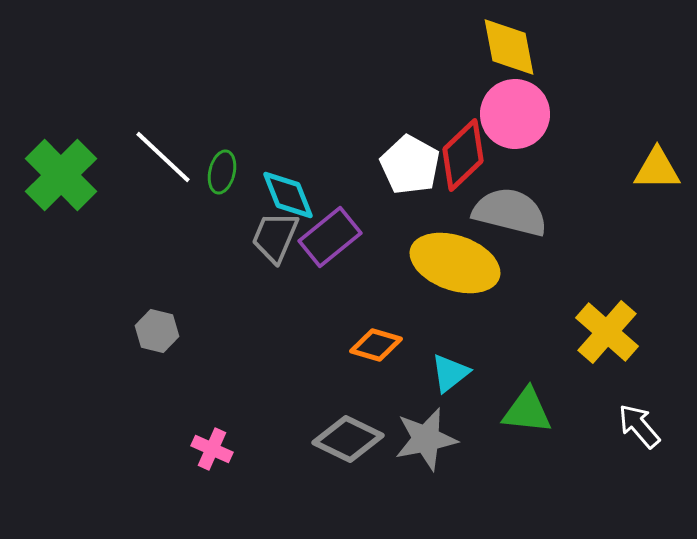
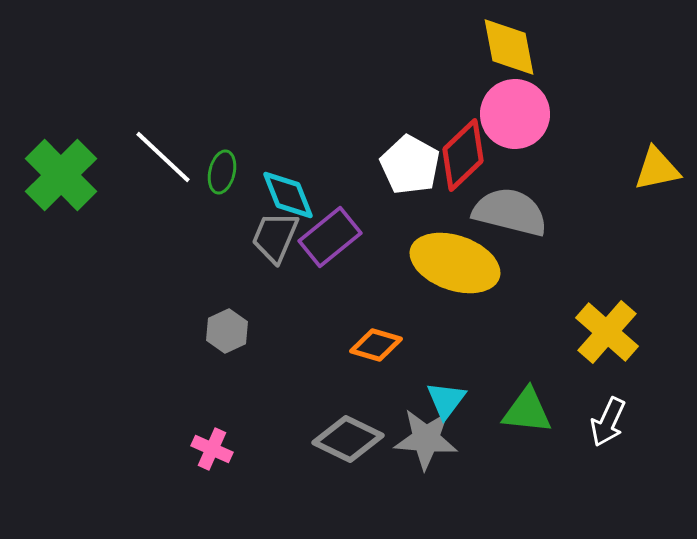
yellow triangle: rotated 12 degrees counterclockwise
gray hexagon: moved 70 px right; rotated 21 degrees clockwise
cyan triangle: moved 4 px left, 27 px down; rotated 15 degrees counterclockwise
white arrow: moved 31 px left, 4 px up; rotated 114 degrees counterclockwise
gray star: rotated 16 degrees clockwise
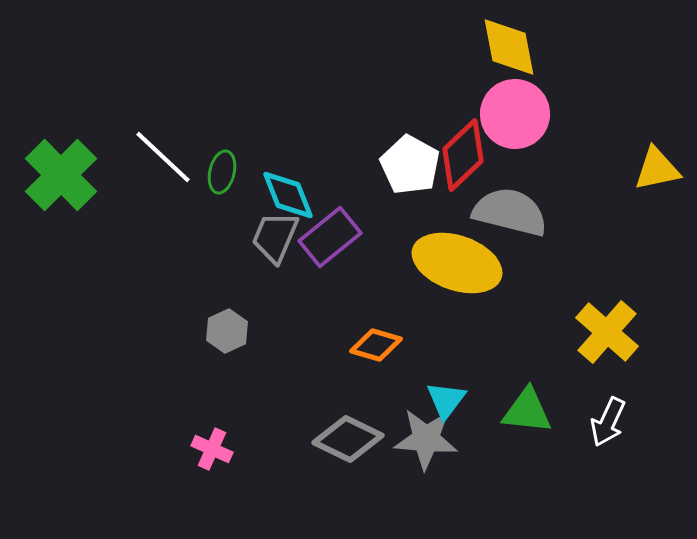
yellow ellipse: moved 2 px right
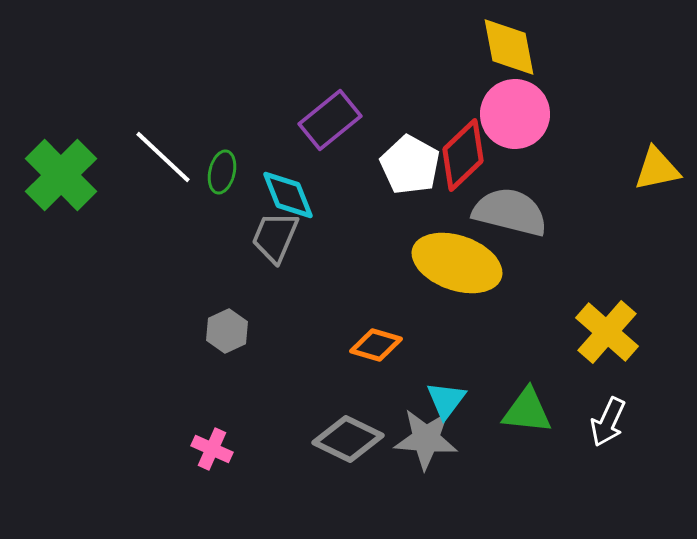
purple rectangle: moved 117 px up
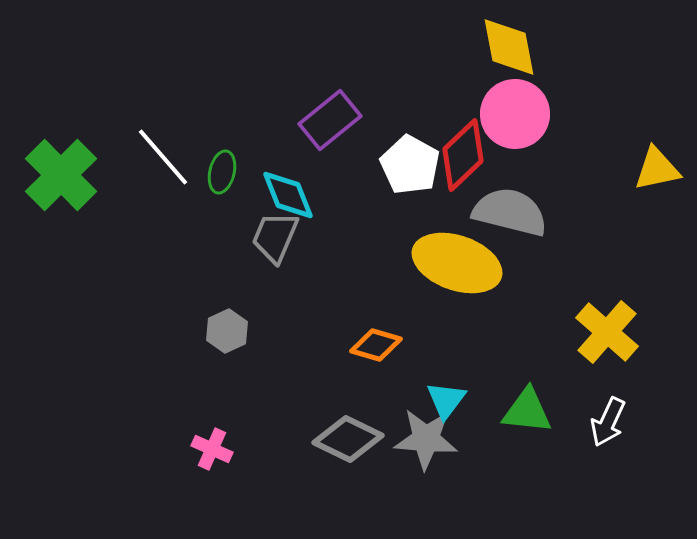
white line: rotated 6 degrees clockwise
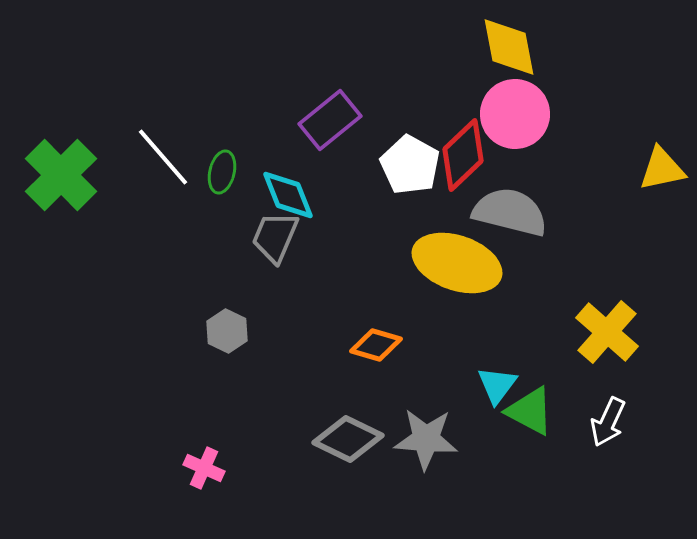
yellow triangle: moved 5 px right
gray hexagon: rotated 9 degrees counterclockwise
cyan triangle: moved 51 px right, 15 px up
green triangle: moved 3 px right; rotated 22 degrees clockwise
pink cross: moved 8 px left, 19 px down
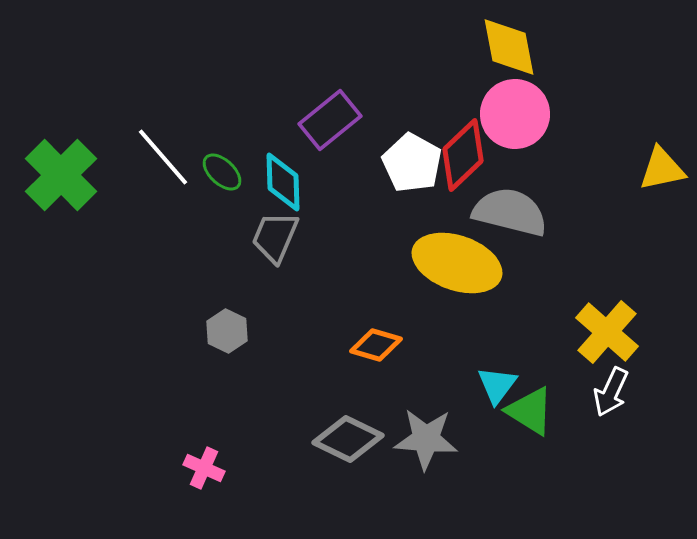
white pentagon: moved 2 px right, 2 px up
green ellipse: rotated 60 degrees counterclockwise
cyan diamond: moved 5 px left, 13 px up; rotated 20 degrees clockwise
green triangle: rotated 4 degrees clockwise
white arrow: moved 3 px right, 30 px up
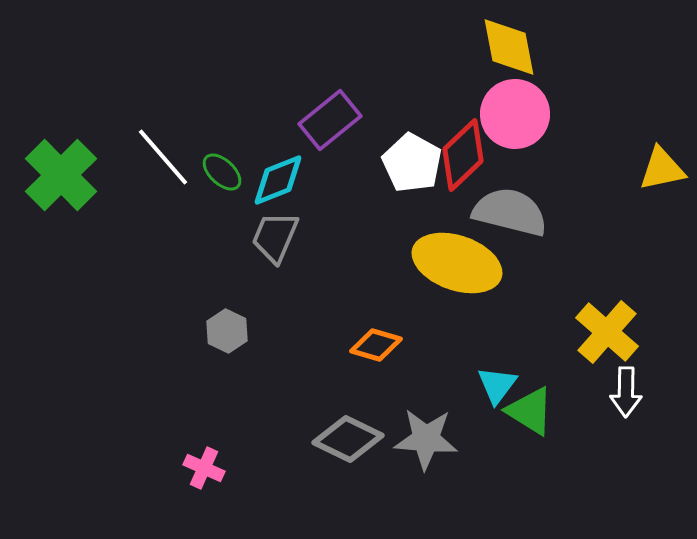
cyan diamond: moved 5 px left, 2 px up; rotated 70 degrees clockwise
white arrow: moved 15 px right; rotated 24 degrees counterclockwise
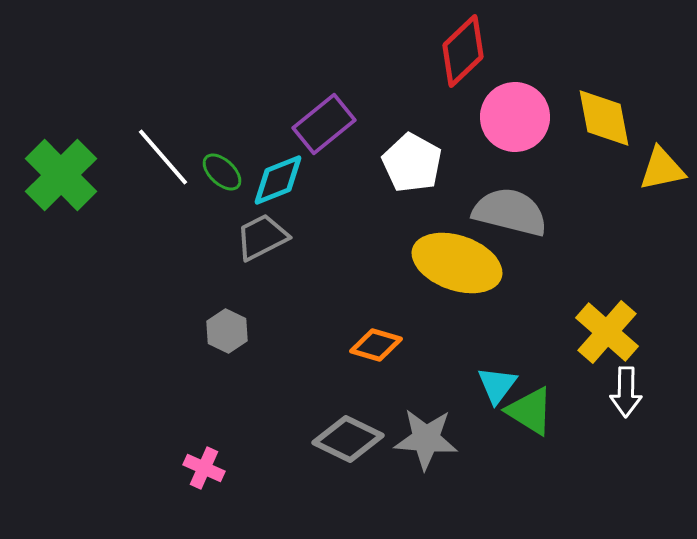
yellow diamond: moved 95 px right, 71 px down
pink circle: moved 3 px down
purple rectangle: moved 6 px left, 4 px down
red diamond: moved 104 px up
gray trapezoid: moved 13 px left; rotated 40 degrees clockwise
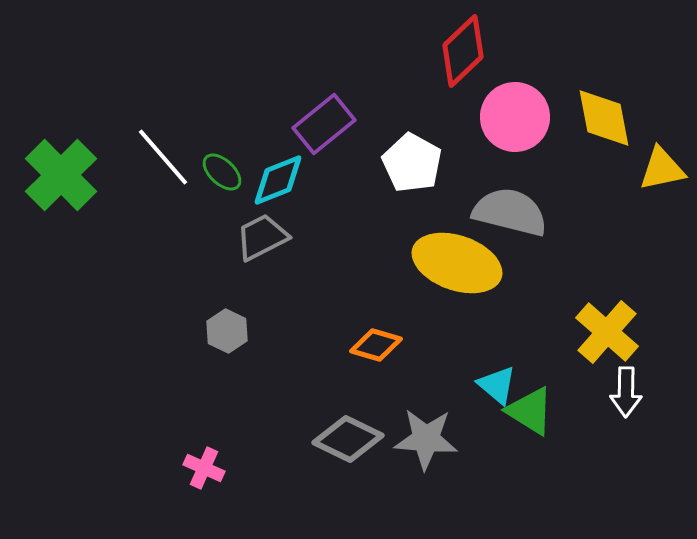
cyan triangle: rotated 27 degrees counterclockwise
